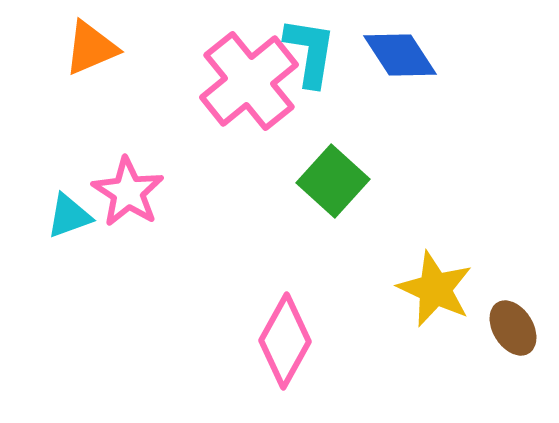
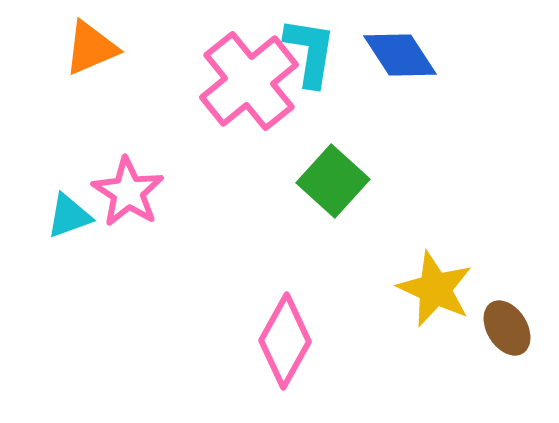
brown ellipse: moved 6 px left
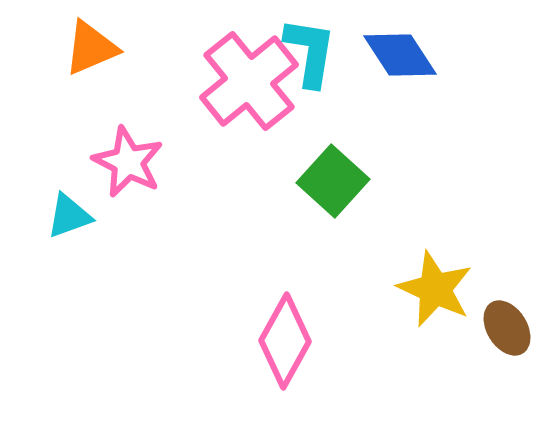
pink star: moved 30 px up; rotated 6 degrees counterclockwise
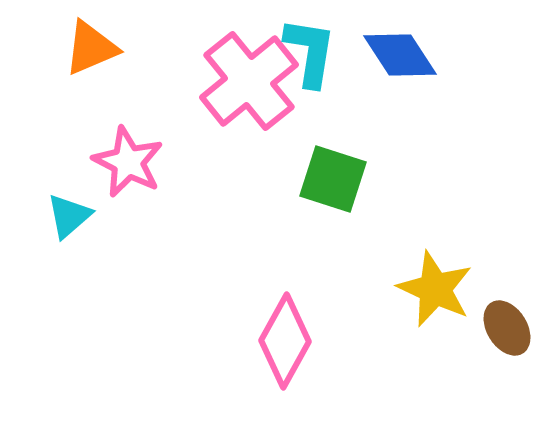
green square: moved 2 px up; rotated 24 degrees counterclockwise
cyan triangle: rotated 21 degrees counterclockwise
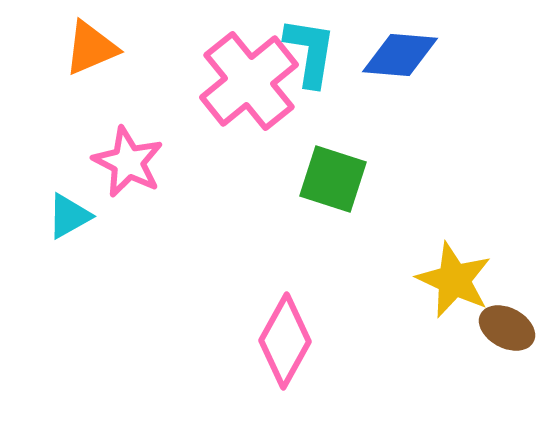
blue diamond: rotated 52 degrees counterclockwise
cyan triangle: rotated 12 degrees clockwise
yellow star: moved 19 px right, 9 px up
brown ellipse: rotated 30 degrees counterclockwise
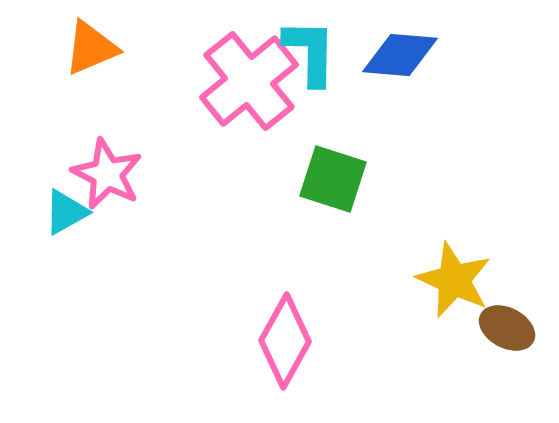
cyan L-shape: rotated 8 degrees counterclockwise
pink star: moved 21 px left, 12 px down
cyan triangle: moved 3 px left, 4 px up
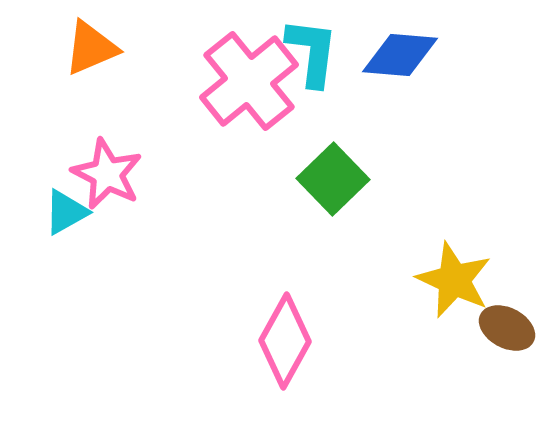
cyan L-shape: moved 2 px right; rotated 6 degrees clockwise
green square: rotated 28 degrees clockwise
